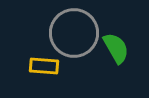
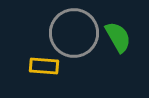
green semicircle: moved 2 px right, 11 px up
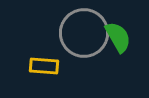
gray circle: moved 10 px right
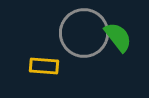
green semicircle: rotated 8 degrees counterclockwise
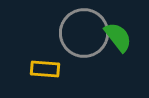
yellow rectangle: moved 1 px right, 3 px down
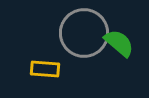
green semicircle: moved 1 px right, 6 px down; rotated 12 degrees counterclockwise
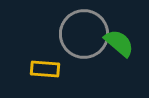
gray circle: moved 1 px down
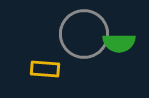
green semicircle: rotated 140 degrees clockwise
